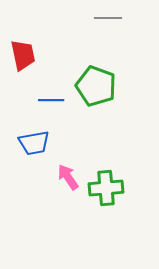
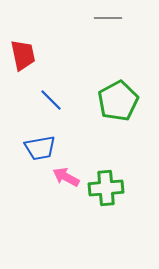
green pentagon: moved 22 px right, 15 px down; rotated 24 degrees clockwise
blue line: rotated 45 degrees clockwise
blue trapezoid: moved 6 px right, 5 px down
pink arrow: moved 2 px left; rotated 28 degrees counterclockwise
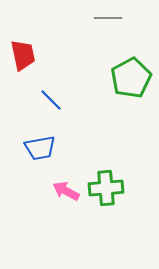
green pentagon: moved 13 px right, 23 px up
pink arrow: moved 14 px down
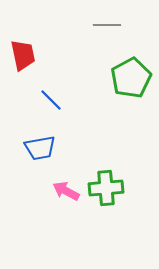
gray line: moved 1 px left, 7 px down
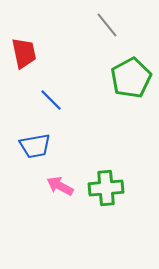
gray line: rotated 52 degrees clockwise
red trapezoid: moved 1 px right, 2 px up
blue trapezoid: moved 5 px left, 2 px up
pink arrow: moved 6 px left, 5 px up
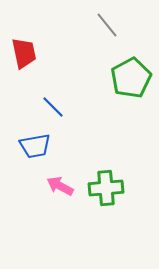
blue line: moved 2 px right, 7 px down
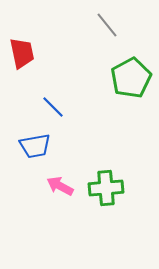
red trapezoid: moved 2 px left
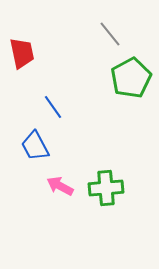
gray line: moved 3 px right, 9 px down
blue line: rotated 10 degrees clockwise
blue trapezoid: rotated 72 degrees clockwise
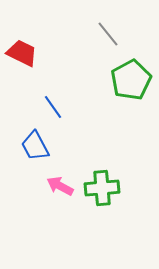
gray line: moved 2 px left
red trapezoid: rotated 52 degrees counterclockwise
green pentagon: moved 2 px down
green cross: moved 4 px left
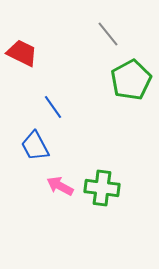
green cross: rotated 12 degrees clockwise
